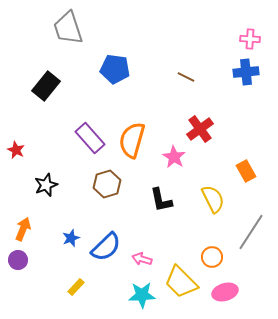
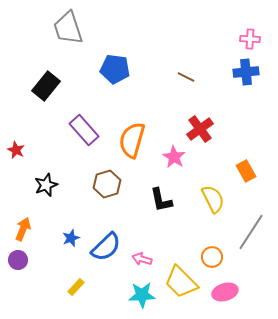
purple rectangle: moved 6 px left, 8 px up
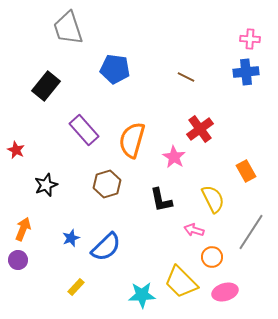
pink arrow: moved 52 px right, 29 px up
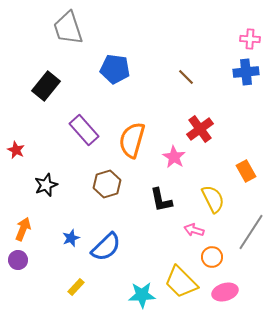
brown line: rotated 18 degrees clockwise
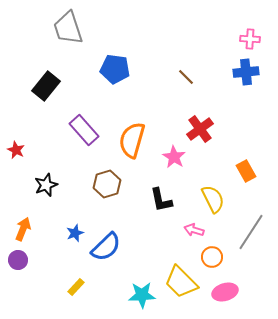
blue star: moved 4 px right, 5 px up
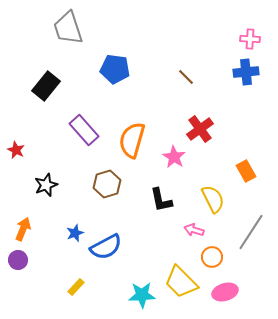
blue semicircle: rotated 16 degrees clockwise
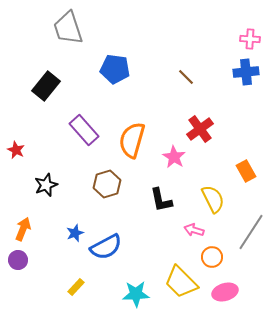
cyan star: moved 6 px left, 1 px up
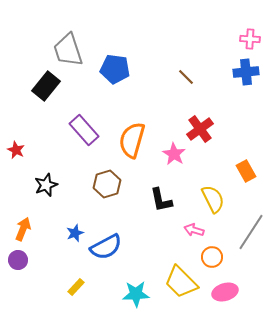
gray trapezoid: moved 22 px down
pink star: moved 3 px up
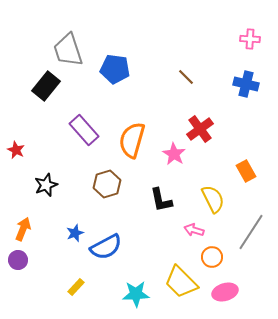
blue cross: moved 12 px down; rotated 20 degrees clockwise
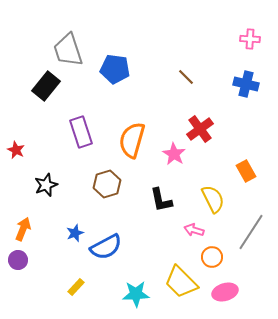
purple rectangle: moved 3 px left, 2 px down; rotated 24 degrees clockwise
